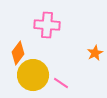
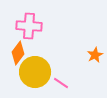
pink cross: moved 18 px left, 1 px down
orange star: moved 2 px down
yellow circle: moved 2 px right, 3 px up
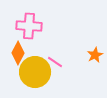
orange diamond: rotated 10 degrees counterclockwise
pink line: moved 6 px left, 21 px up
